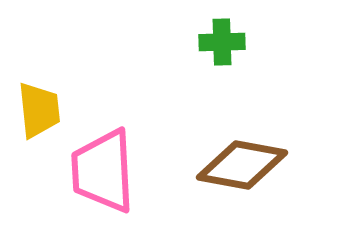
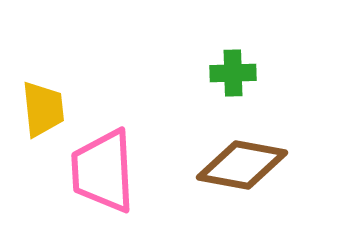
green cross: moved 11 px right, 31 px down
yellow trapezoid: moved 4 px right, 1 px up
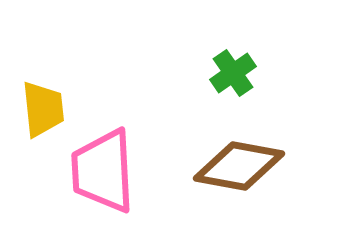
green cross: rotated 33 degrees counterclockwise
brown diamond: moved 3 px left, 1 px down
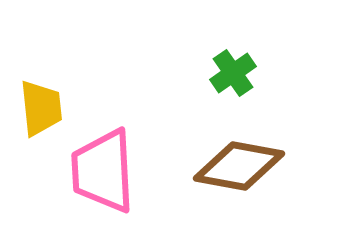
yellow trapezoid: moved 2 px left, 1 px up
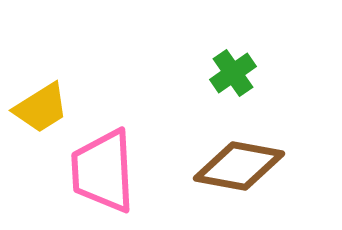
yellow trapezoid: rotated 64 degrees clockwise
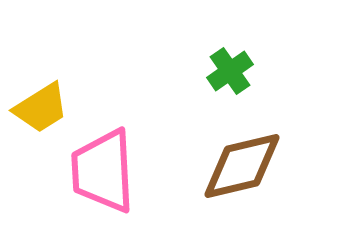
green cross: moved 3 px left, 2 px up
brown diamond: moved 3 px right; rotated 24 degrees counterclockwise
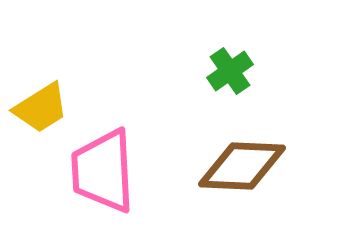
brown diamond: rotated 16 degrees clockwise
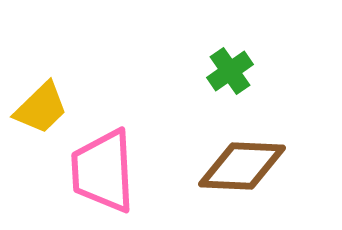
yellow trapezoid: rotated 12 degrees counterclockwise
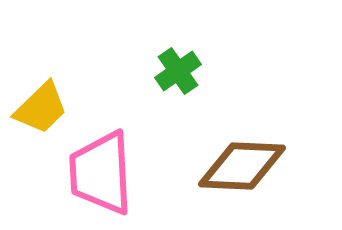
green cross: moved 52 px left
pink trapezoid: moved 2 px left, 2 px down
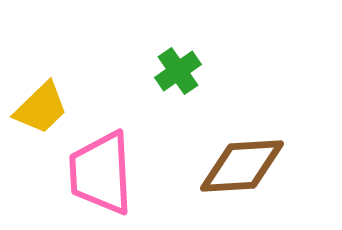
brown diamond: rotated 6 degrees counterclockwise
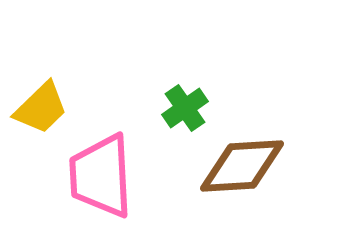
green cross: moved 7 px right, 37 px down
pink trapezoid: moved 3 px down
